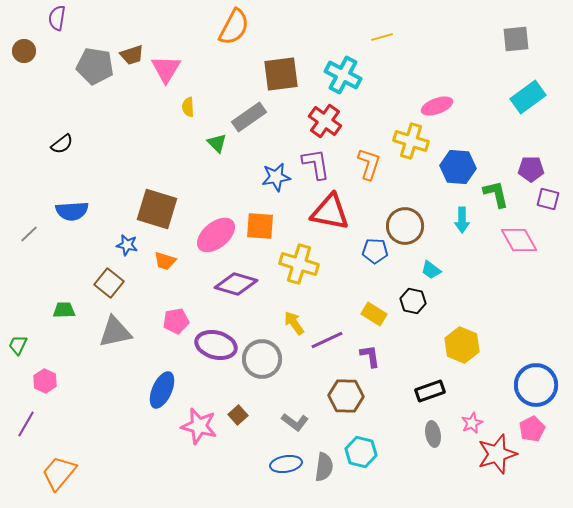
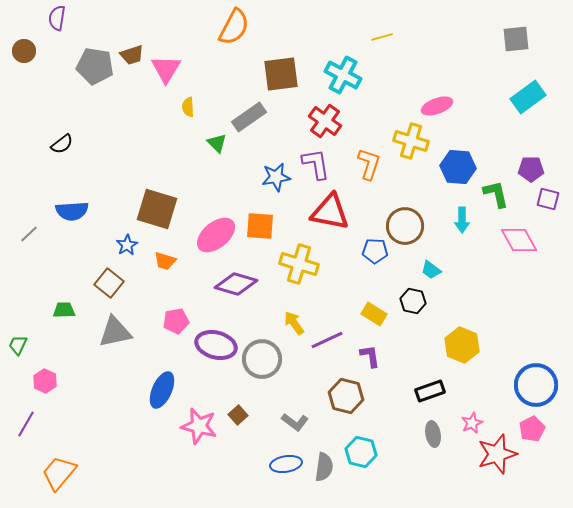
blue star at (127, 245): rotated 30 degrees clockwise
brown hexagon at (346, 396): rotated 12 degrees clockwise
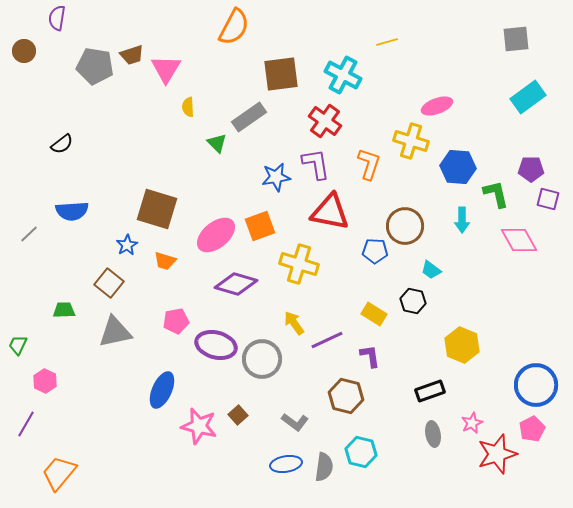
yellow line at (382, 37): moved 5 px right, 5 px down
orange square at (260, 226): rotated 24 degrees counterclockwise
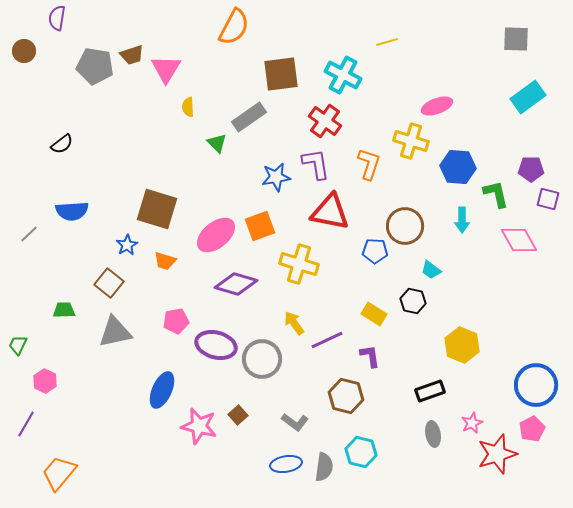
gray square at (516, 39): rotated 8 degrees clockwise
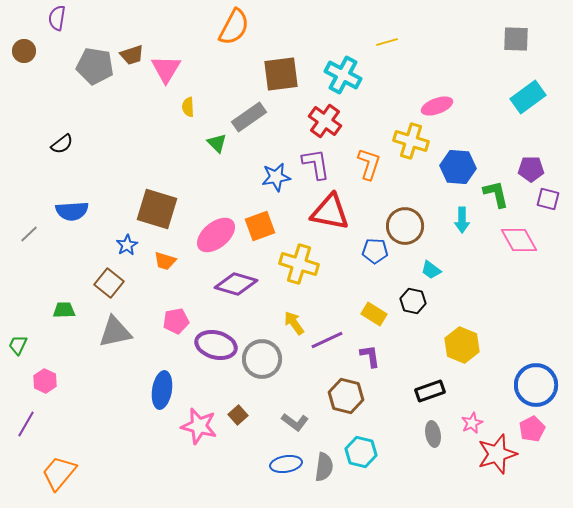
blue ellipse at (162, 390): rotated 15 degrees counterclockwise
